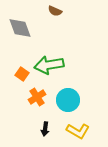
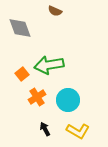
orange square: rotated 16 degrees clockwise
black arrow: rotated 144 degrees clockwise
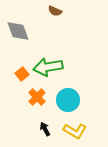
gray diamond: moved 2 px left, 3 px down
green arrow: moved 1 px left, 2 px down
orange cross: rotated 12 degrees counterclockwise
yellow L-shape: moved 3 px left
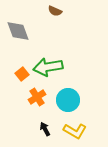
orange cross: rotated 12 degrees clockwise
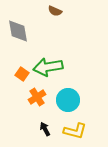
gray diamond: rotated 10 degrees clockwise
orange square: rotated 16 degrees counterclockwise
yellow L-shape: rotated 15 degrees counterclockwise
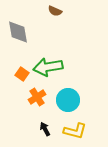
gray diamond: moved 1 px down
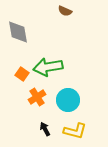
brown semicircle: moved 10 px right
